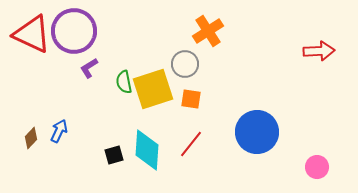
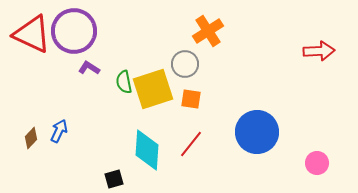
purple L-shape: rotated 65 degrees clockwise
black square: moved 24 px down
pink circle: moved 4 px up
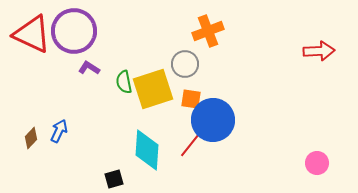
orange cross: rotated 12 degrees clockwise
blue circle: moved 44 px left, 12 px up
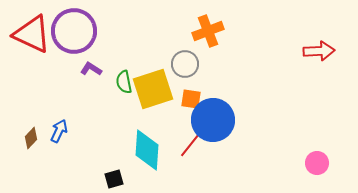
purple L-shape: moved 2 px right, 1 px down
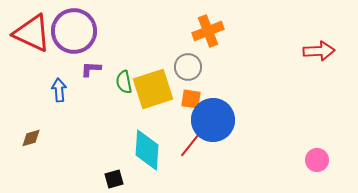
red triangle: moved 1 px up
gray circle: moved 3 px right, 3 px down
purple L-shape: rotated 30 degrees counterclockwise
blue arrow: moved 41 px up; rotated 30 degrees counterclockwise
brown diamond: rotated 30 degrees clockwise
pink circle: moved 3 px up
